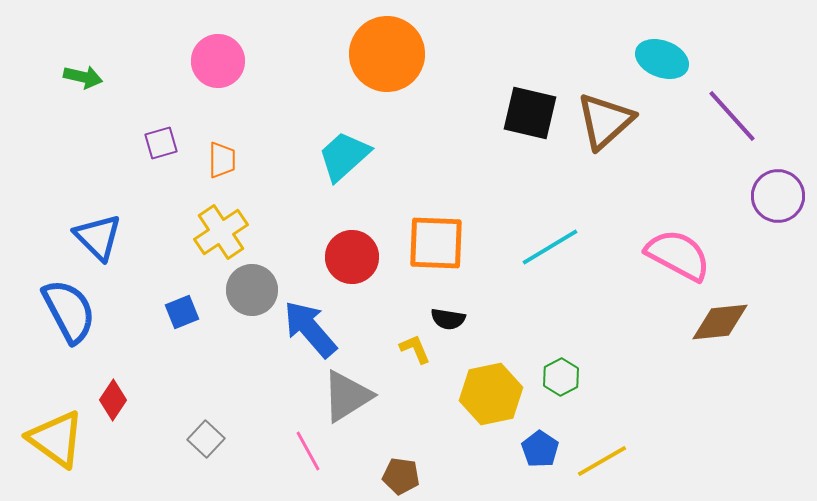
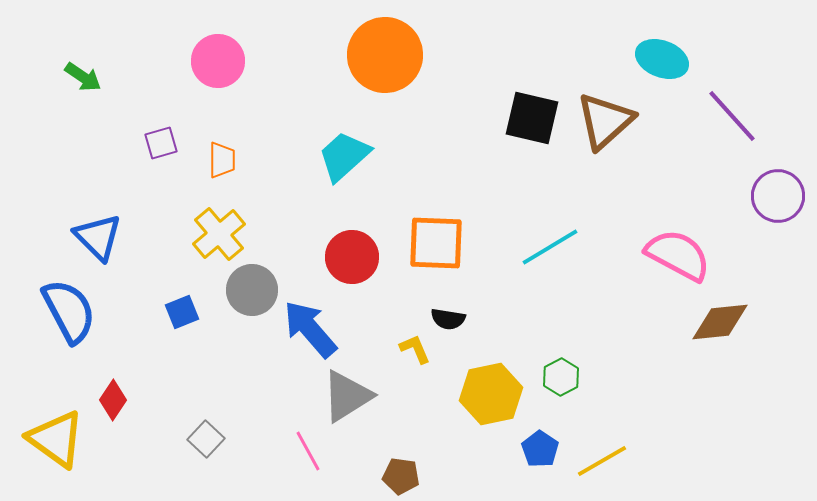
orange circle: moved 2 px left, 1 px down
green arrow: rotated 21 degrees clockwise
black square: moved 2 px right, 5 px down
yellow cross: moved 2 px left, 2 px down; rotated 6 degrees counterclockwise
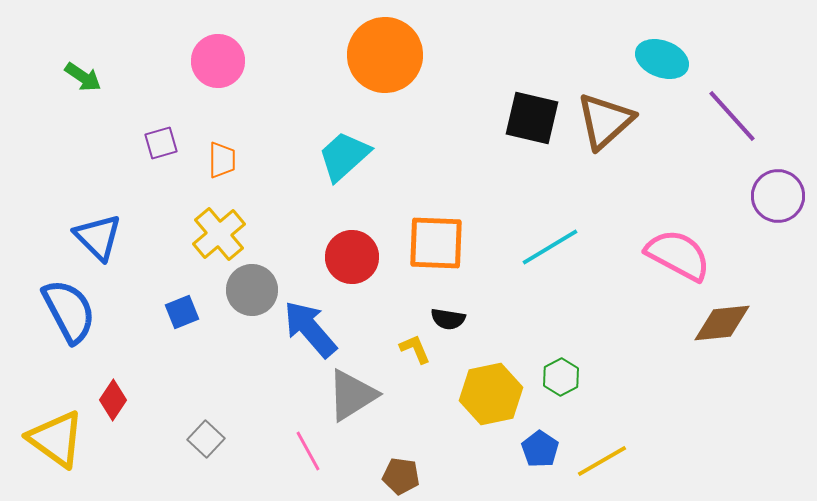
brown diamond: moved 2 px right, 1 px down
gray triangle: moved 5 px right, 1 px up
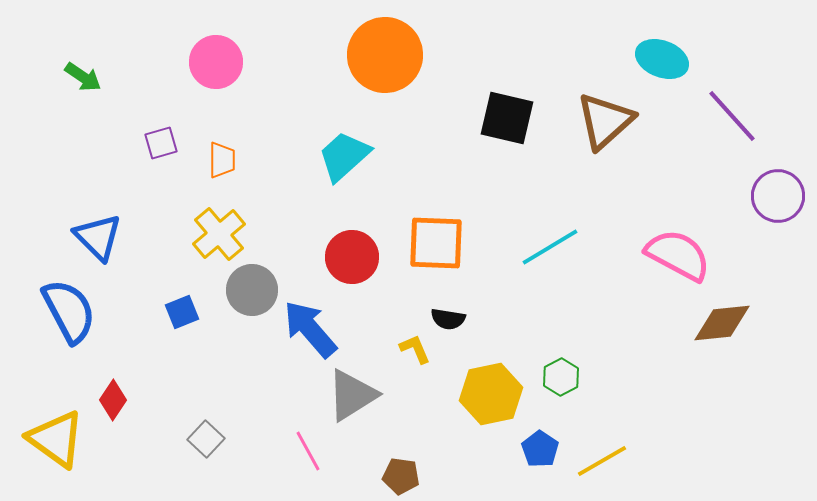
pink circle: moved 2 px left, 1 px down
black square: moved 25 px left
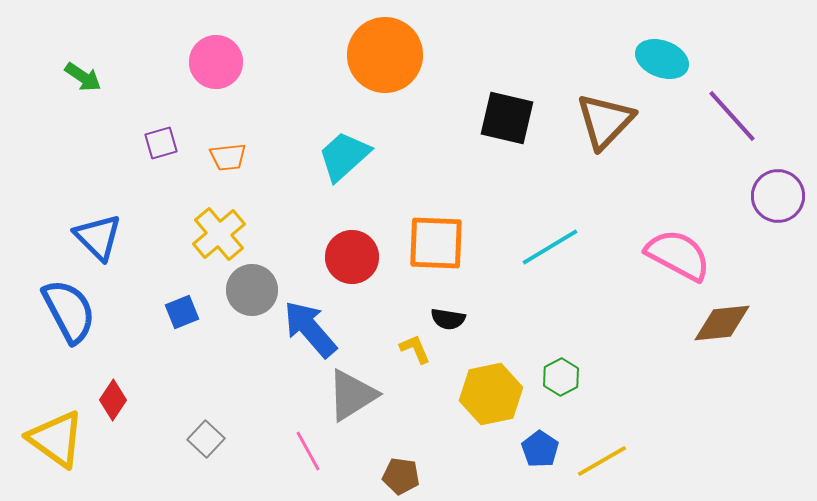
brown triangle: rotated 4 degrees counterclockwise
orange trapezoid: moved 6 px right, 3 px up; rotated 84 degrees clockwise
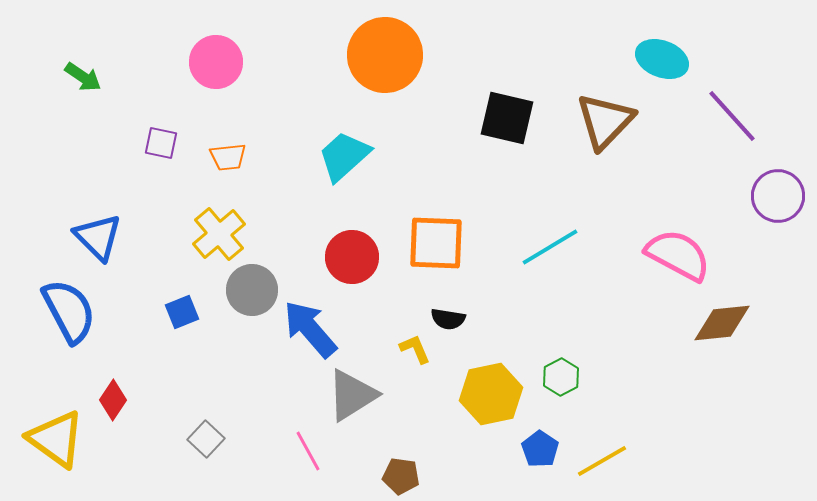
purple square: rotated 28 degrees clockwise
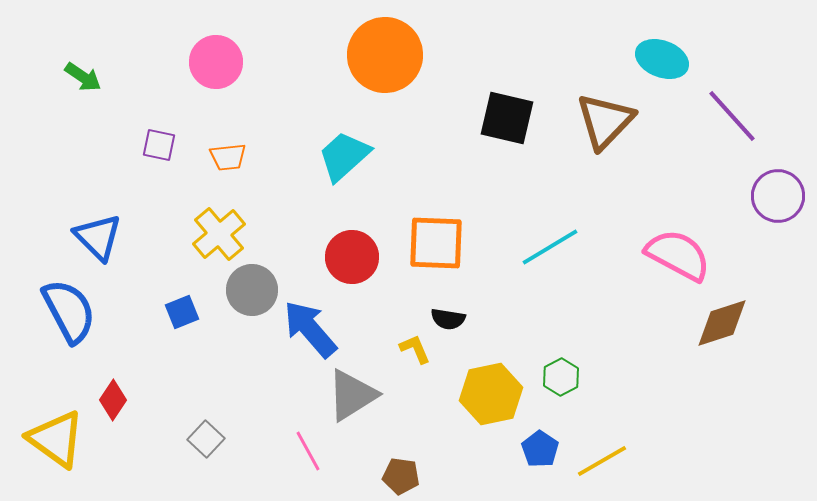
purple square: moved 2 px left, 2 px down
brown diamond: rotated 12 degrees counterclockwise
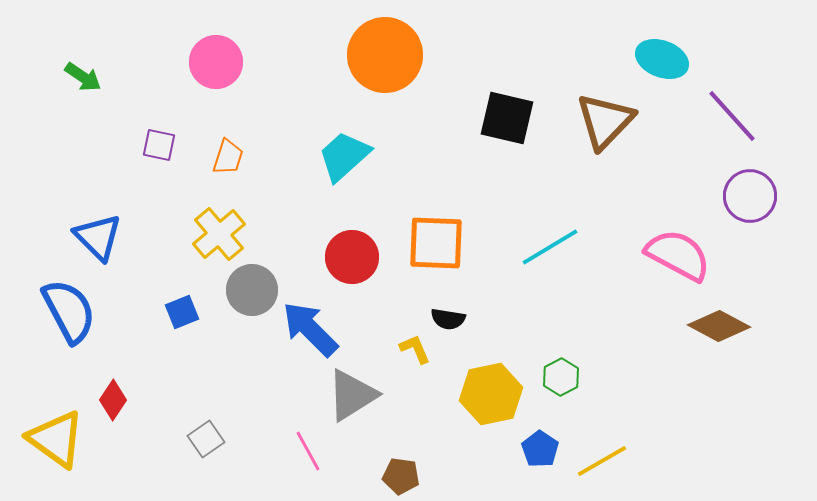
orange trapezoid: rotated 66 degrees counterclockwise
purple circle: moved 28 px left
brown diamond: moved 3 px left, 3 px down; rotated 46 degrees clockwise
blue arrow: rotated 4 degrees counterclockwise
gray square: rotated 12 degrees clockwise
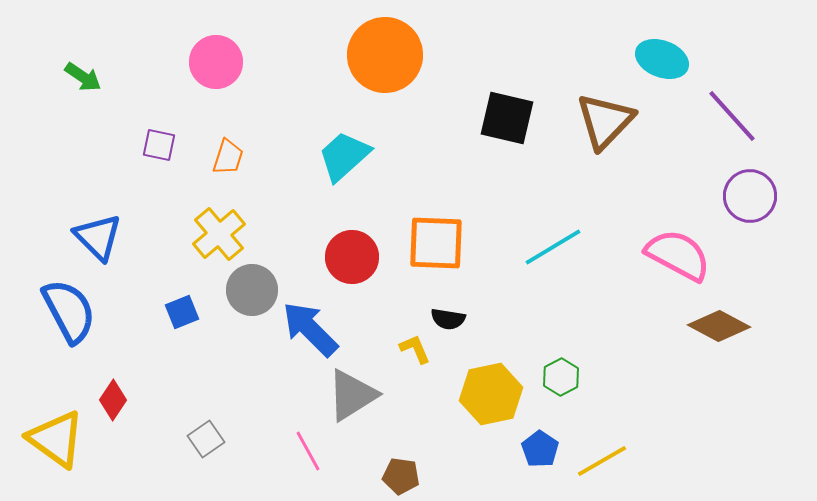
cyan line: moved 3 px right
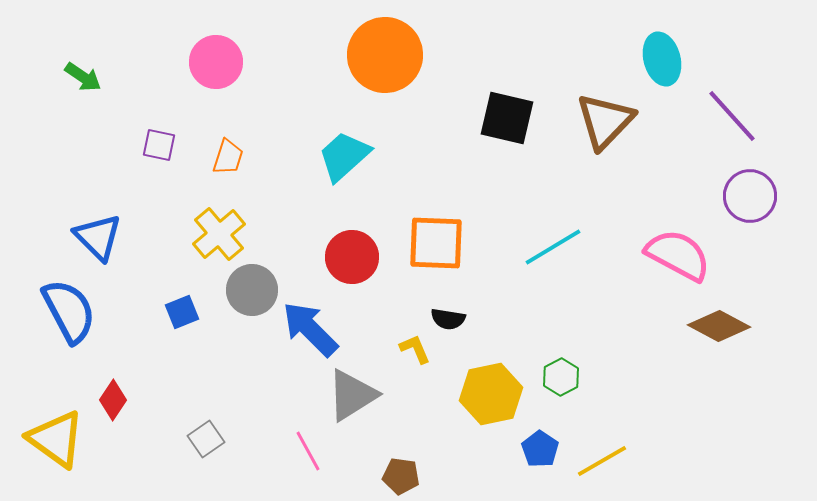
cyan ellipse: rotated 54 degrees clockwise
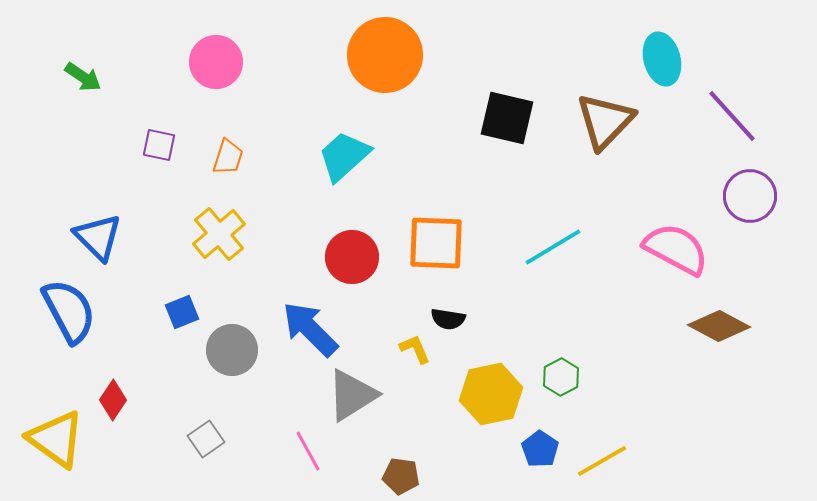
pink semicircle: moved 2 px left, 6 px up
gray circle: moved 20 px left, 60 px down
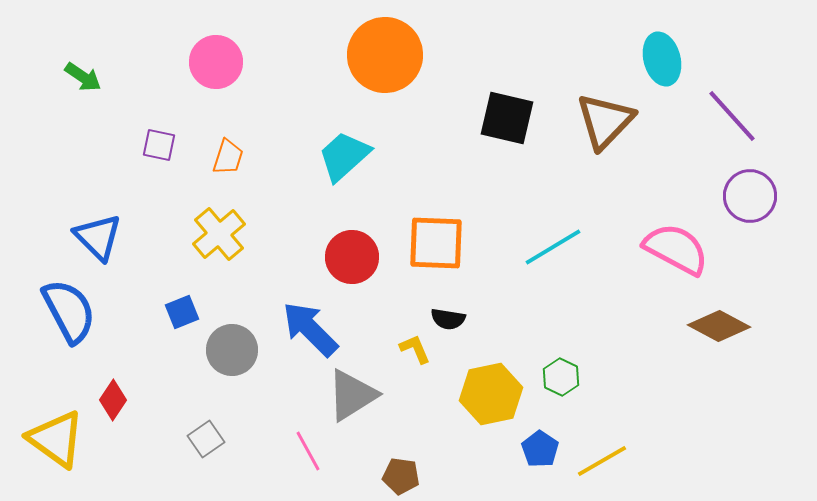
green hexagon: rotated 6 degrees counterclockwise
